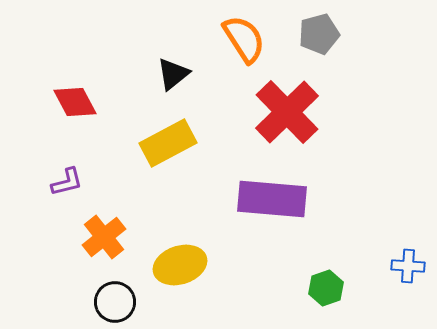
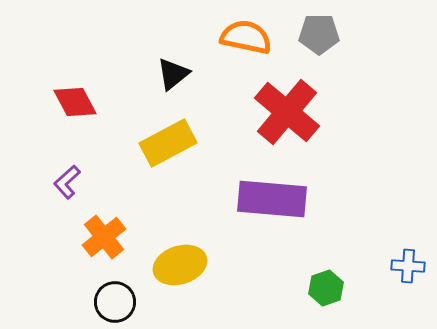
gray pentagon: rotated 15 degrees clockwise
orange semicircle: moved 2 px right, 2 px up; rotated 45 degrees counterclockwise
red cross: rotated 6 degrees counterclockwise
purple L-shape: rotated 152 degrees clockwise
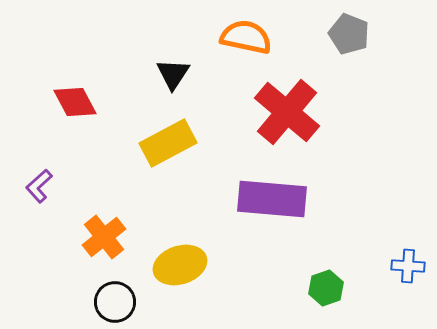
gray pentagon: moved 30 px right; rotated 21 degrees clockwise
black triangle: rotated 18 degrees counterclockwise
purple L-shape: moved 28 px left, 4 px down
